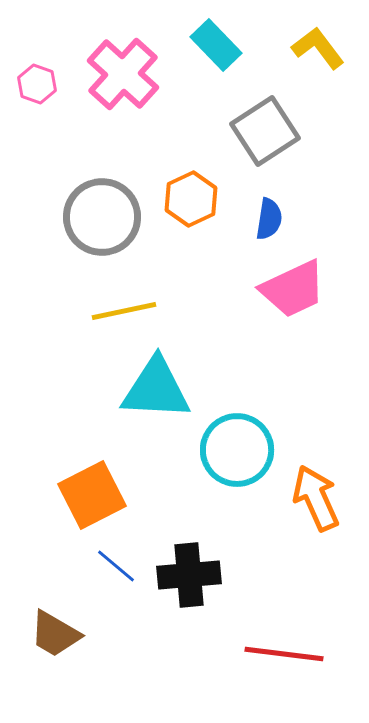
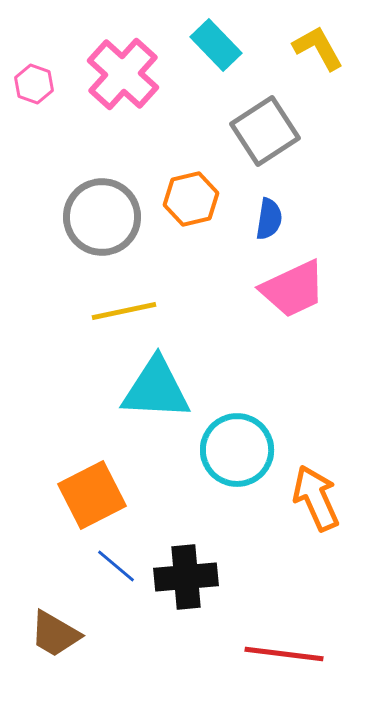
yellow L-shape: rotated 8 degrees clockwise
pink hexagon: moved 3 px left
orange hexagon: rotated 12 degrees clockwise
black cross: moved 3 px left, 2 px down
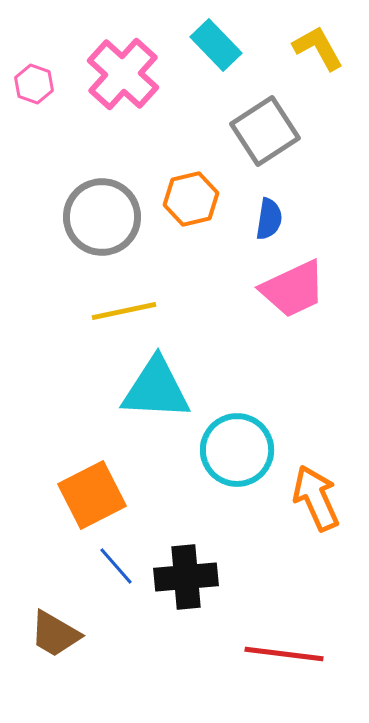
blue line: rotated 9 degrees clockwise
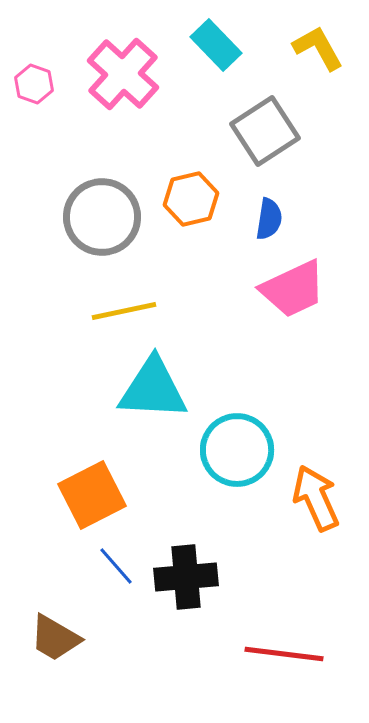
cyan triangle: moved 3 px left
brown trapezoid: moved 4 px down
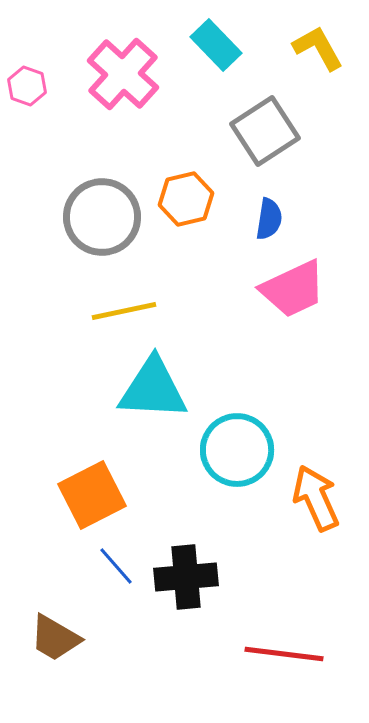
pink hexagon: moved 7 px left, 2 px down
orange hexagon: moved 5 px left
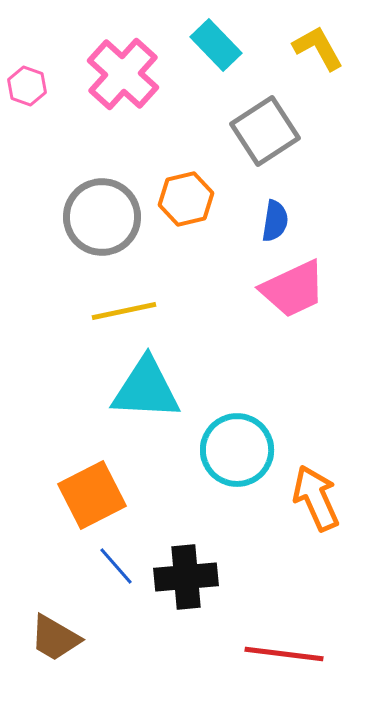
blue semicircle: moved 6 px right, 2 px down
cyan triangle: moved 7 px left
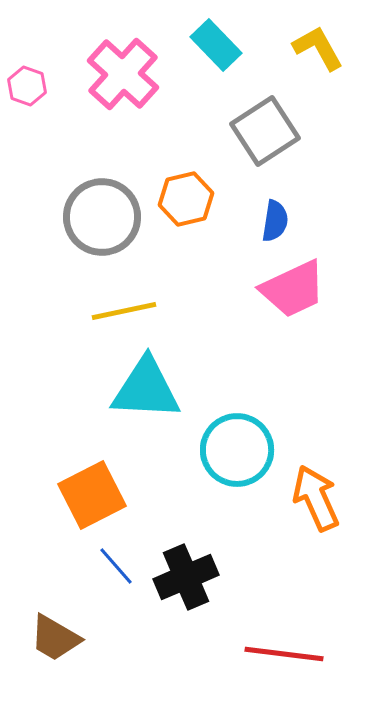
black cross: rotated 18 degrees counterclockwise
